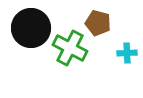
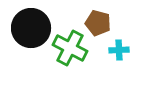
cyan cross: moved 8 px left, 3 px up
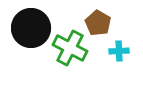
brown pentagon: rotated 15 degrees clockwise
cyan cross: moved 1 px down
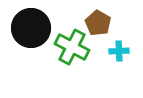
green cross: moved 2 px right, 1 px up
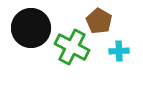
brown pentagon: moved 1 px right, 2 px up
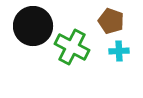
brown pentagon: moved 12 px right; rotated 10 degrees counterclockwise
black circle: moved 2 px right, 2 px up
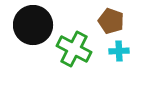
black circle: moved 1 px up
green cross: moved 2 px right, 2 px down
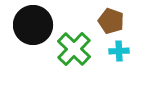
green cross: rotated 16 degrees clockwise
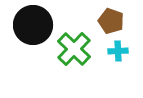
cyan cross: moved 1 px left
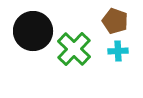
brown pentagon: moved 4 px right
black circle: moved 6 px down
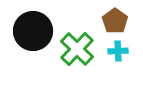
brown pentagon: rotated 15 degrees clockwise
green cross: moved 3 px right
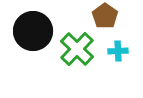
brown pentagon: moved 10 px left, 5 px up
